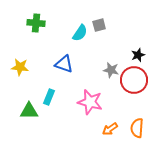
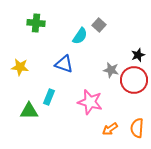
gray square: rotated 32 degrees counterclockwise
cyan semicircle: moved 3 px down
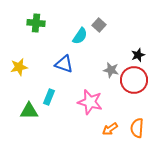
yellow star: moved 1 px left; rotated 18 degrees counterclockwise
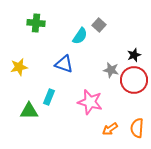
black star: moved 4 px left
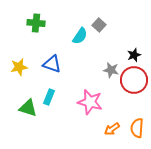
blue triangle: moved 12 px left
green triangle: moved 1 px left, 3 px up; rotated 18 degrees clockwise
orange arrow: moved 2 px right
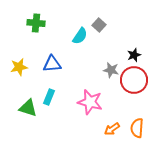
blue triangle: rotated 24 degrees counterclockwise
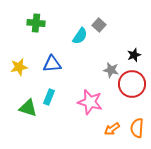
red circle: moved 2 px left, 4 px down
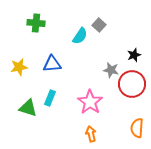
cyan rectangle: moved 1 px right, 1 px down
pink star: rotated 20 degrees clockwise
orange arrow: moved 21 px left, 5 px down; rotated 112 degrees clockwise
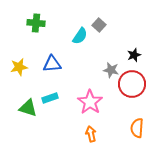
cyan rectangle: rotated 49 degrees clockwise
